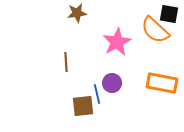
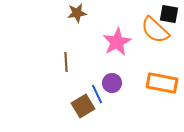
blue line: rotated 12 degrees counterclockwise
brown square: rotated 25 degrees counterclockwise
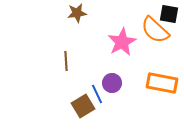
pink star: moved 5 px right
brown line: moved 1 px up
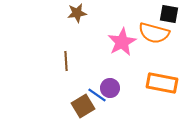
orange semicircle: moved 1 px left, 3 px down; rotated 28 degrees counterclockwise
purple circle: moved 2 px left, 5 px down
blue line: moved 1 px down; rotated 30 degrees counterclockwise
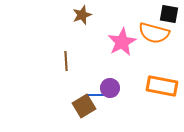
brown star: moved 5 px right, 2 px down; rotated 12 degrees counterclockwise
orange rectangle: moved 3 px down
blue line: rotated 36 degrees counterclockwise
brown square: moved 1 px right
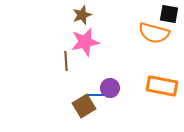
pink star: moved 37 px left; rotated 16 degrees clockwise
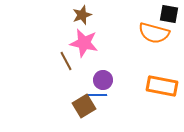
pink star: moved 1 px left, 1 px down; rotated 24 degrees clockwise
brown line: rotated 24 degrees counterclockwise
purple circle: moved 7 px left, 8 px up
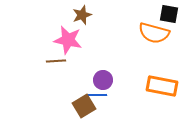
pink star: moved 16 px left, 3 px up
brown line: moved 10 px left; rotated 66 degrees counterclockwise
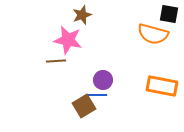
orange semicircle: moved 1 px left, 1 px down
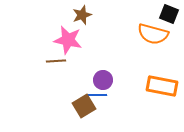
black square: rotated 12 degrees clockwise
